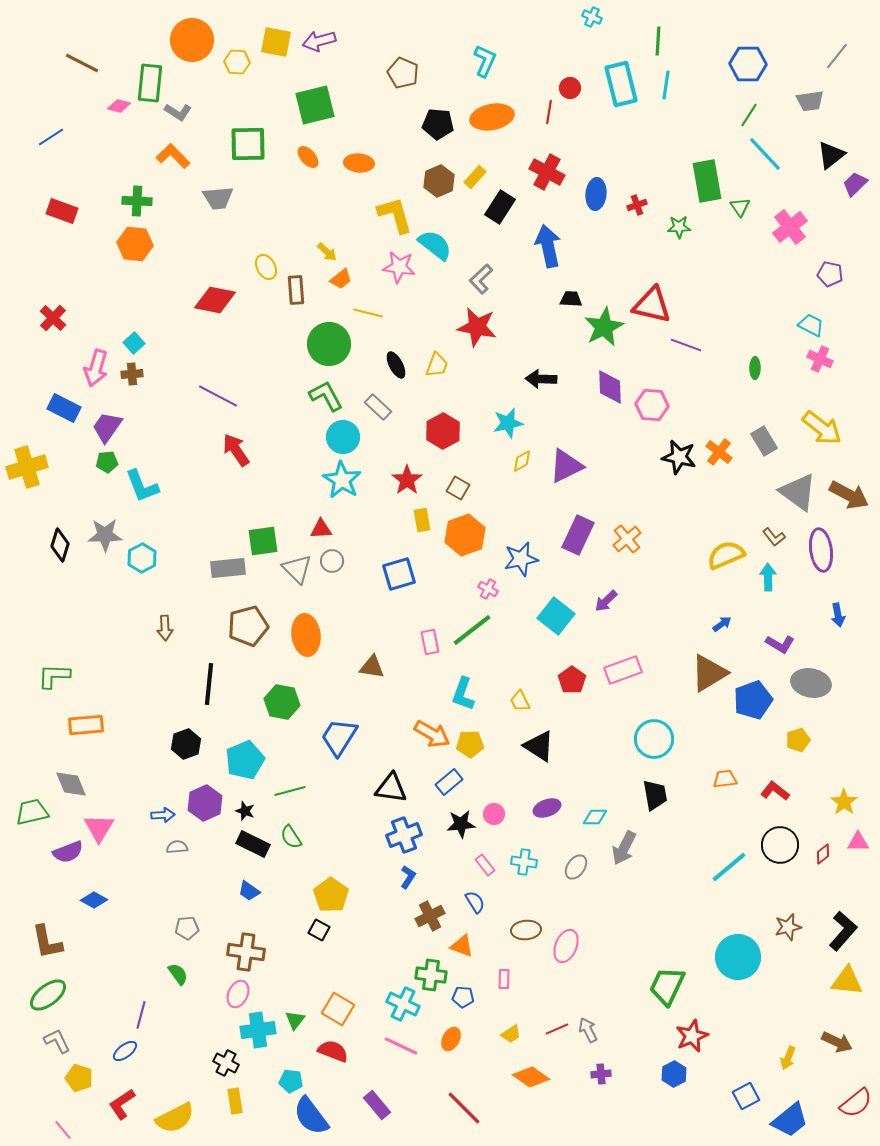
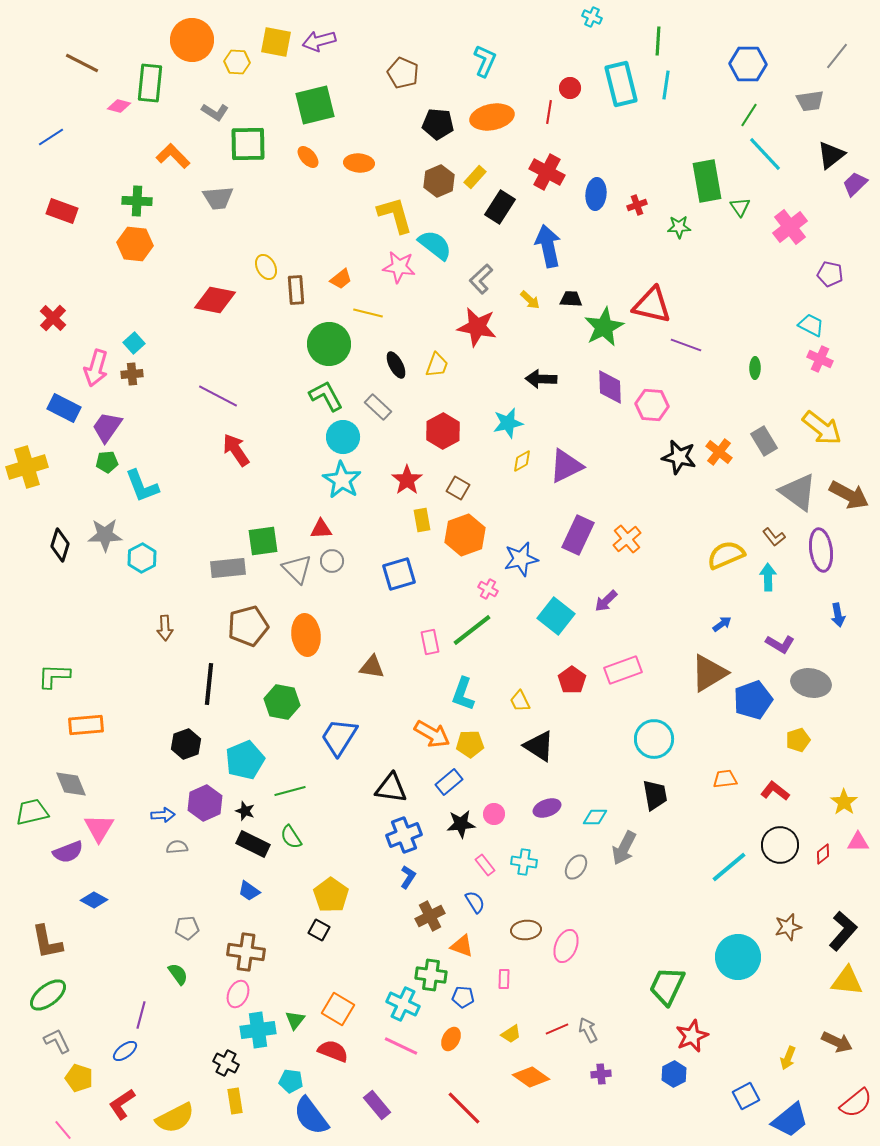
gray L-shape at (178, 112): moved 37 px right
yellow arrow at (327, 252): moved 203 px right, 48 px down
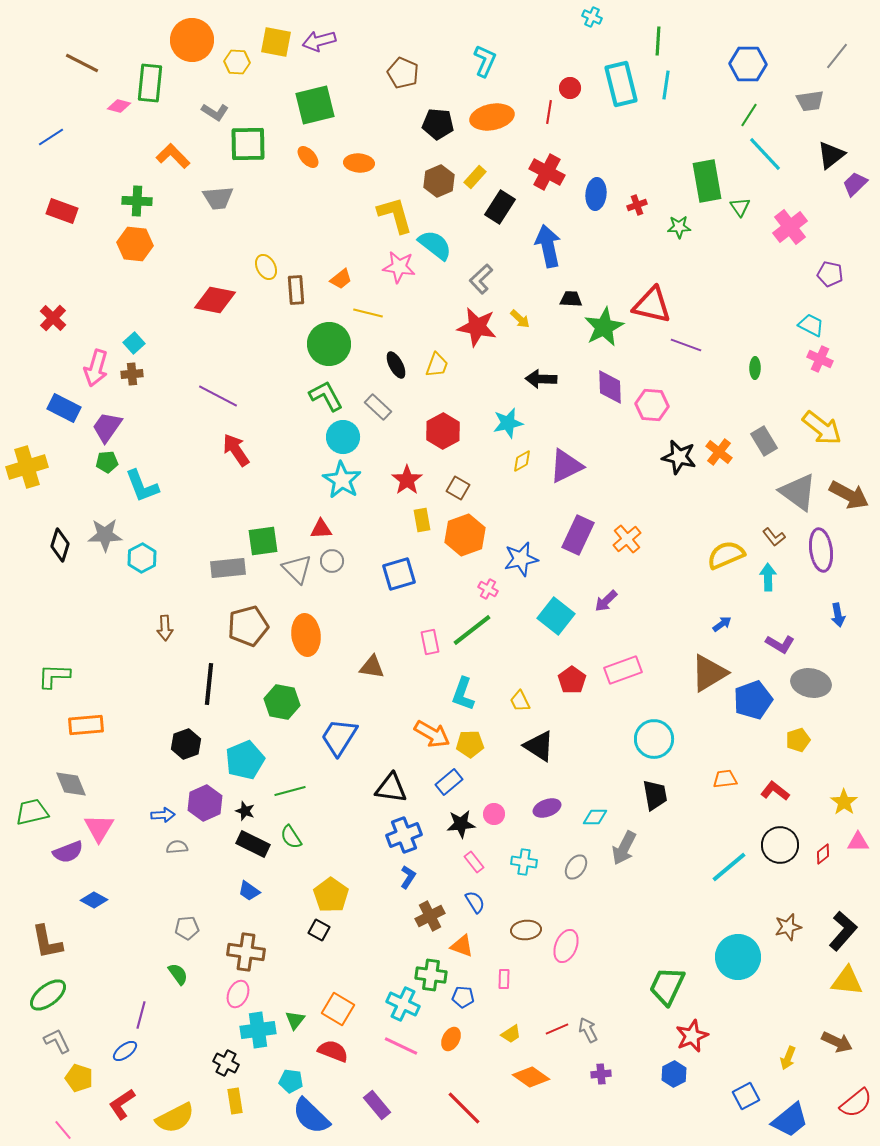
yellow arrow at (530, 300): moved 10 px left, 19 px down
pink rectangle at (485, 865): moved 11 px left, 3 px up
blue semicircle at (311, 1116): rotated 9 degrees counterclockwise
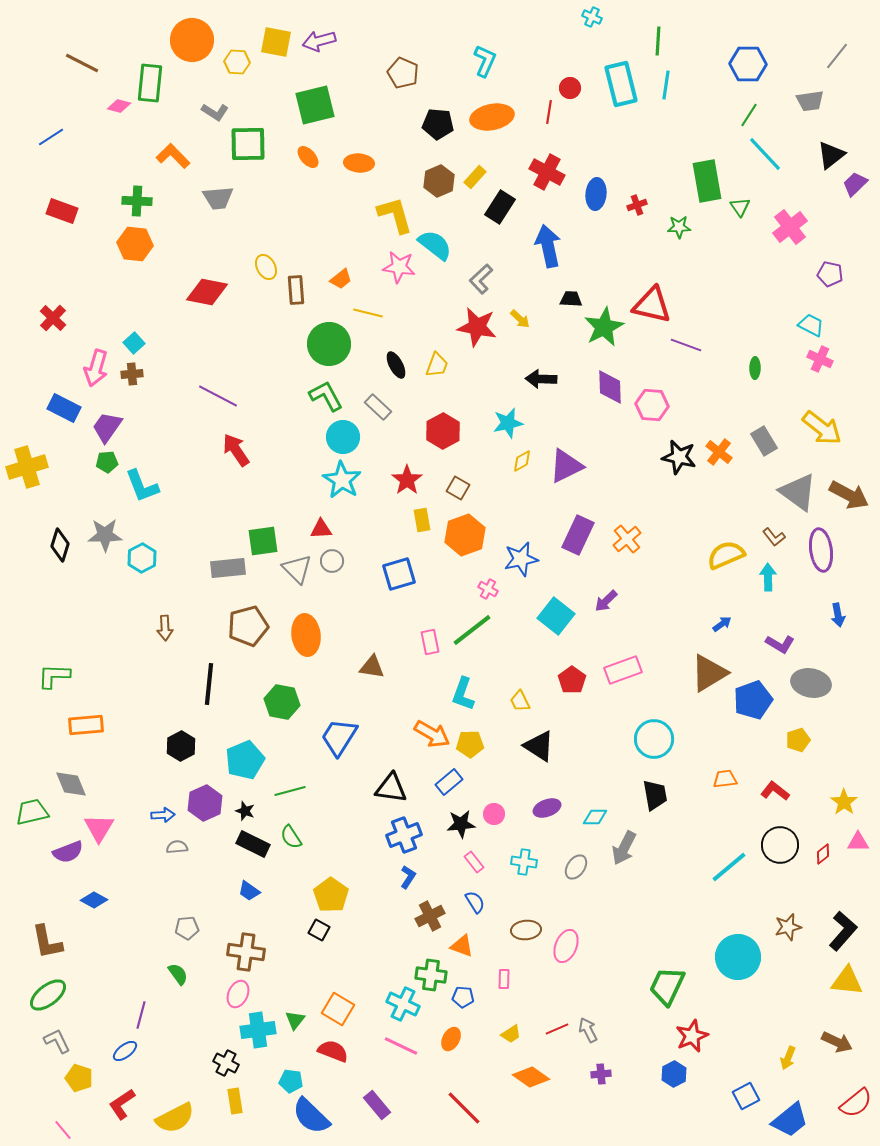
red diamond at (215, 300): moved 8 px left, 8 px up
black hexagon at (186, 744): moved 5 px left, 2 px down; rotated 8 degrees counterclockwise
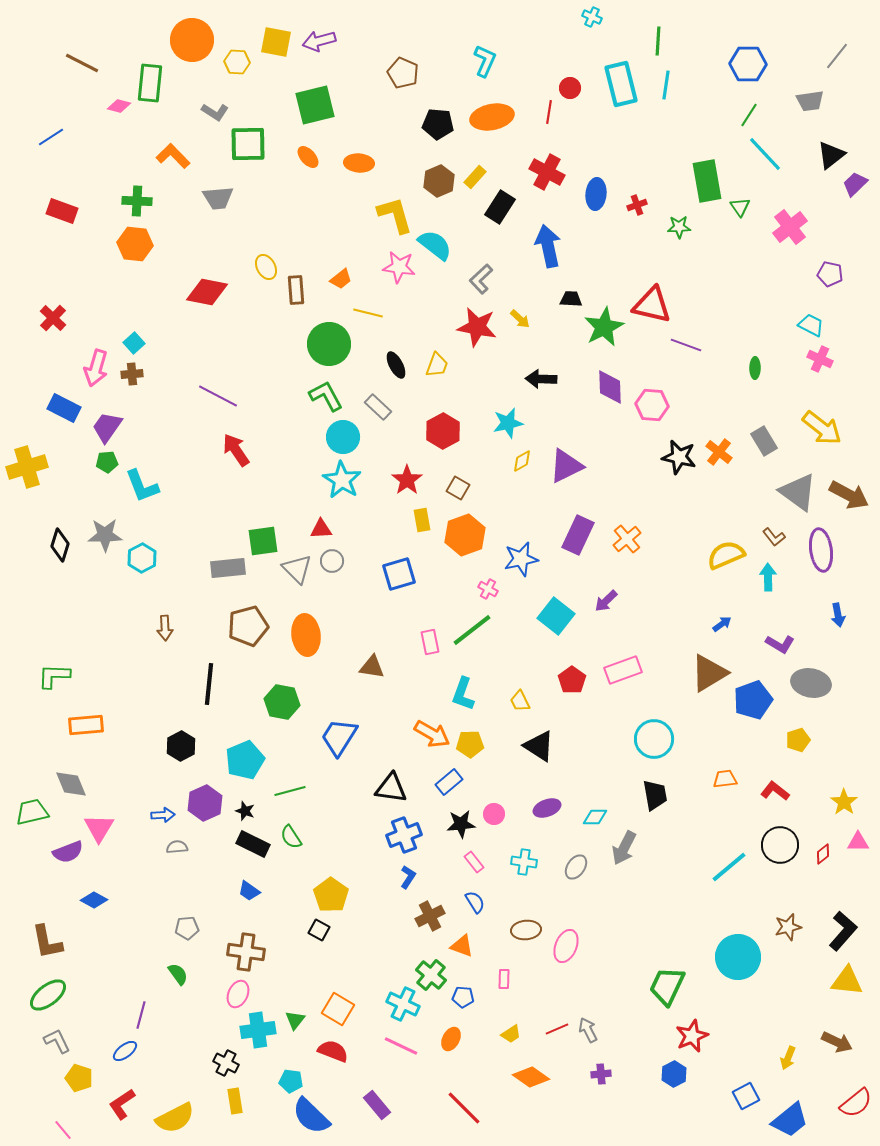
green cross at (431, 975): rotated 32 degrees clockwise
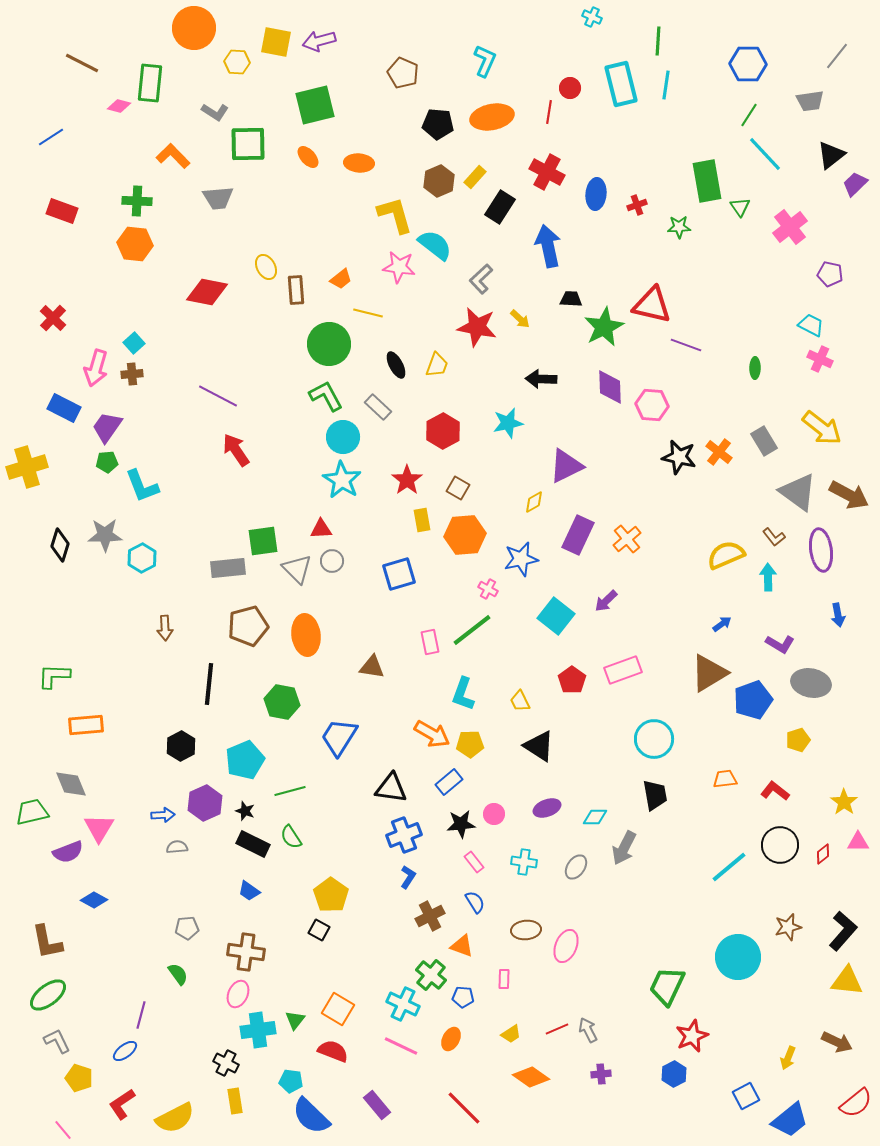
orange circle at (192, 40): moved 2 px right, 12 px up
yellow diamond at (522, 461): moved 12 px right, 41 px down
orange hexagon at (465, 535): rotated 15 degrees clockwise
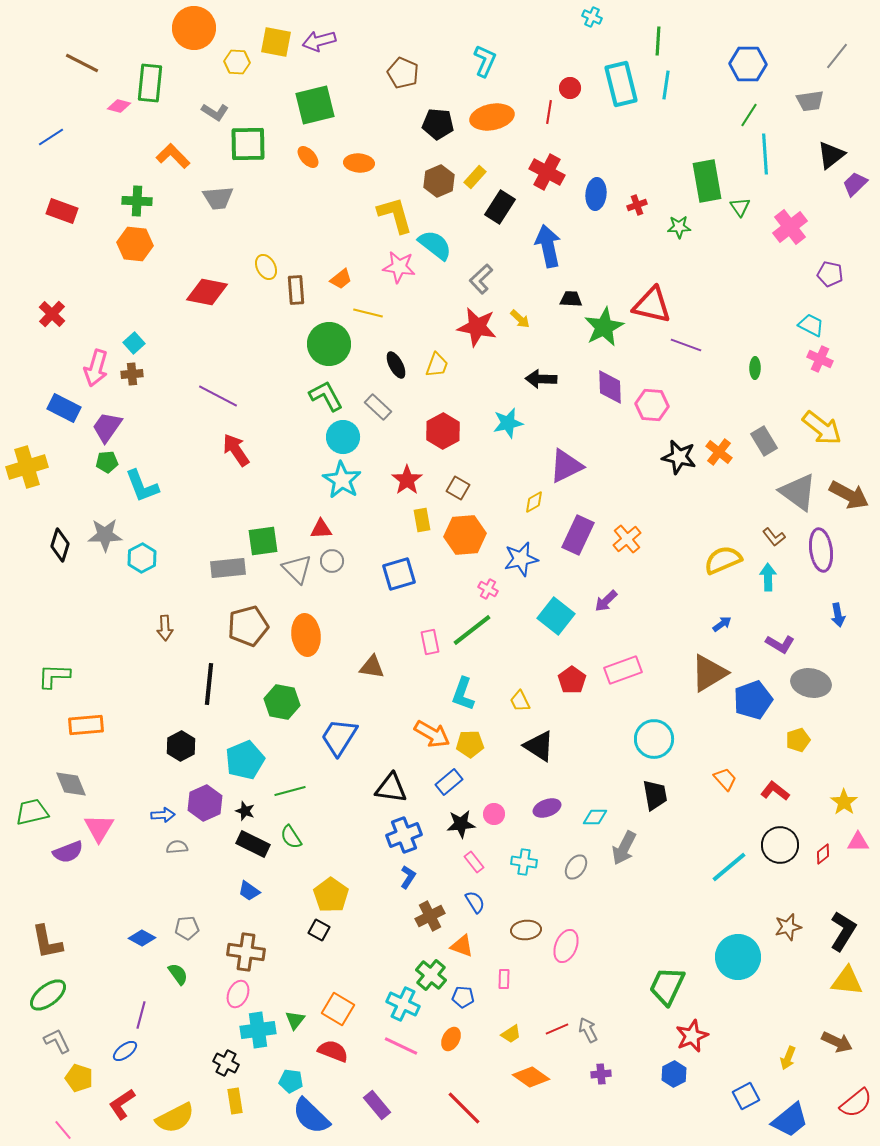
cyan line at (765, 154): rotated 39 degrees clockwise
red cross at (53, 318): moved 1 px left, 4 px up
yellow semicircle at (726, 555): moved 3 px left, 5 px down
orange trapezoid at (725, 779): rotated 55 degrees clockwise
blue diamond at (94, 900): moved 48 px right, 38 px down
black L-shape at (843, 931): rotated 9 degrees counterclockwise
